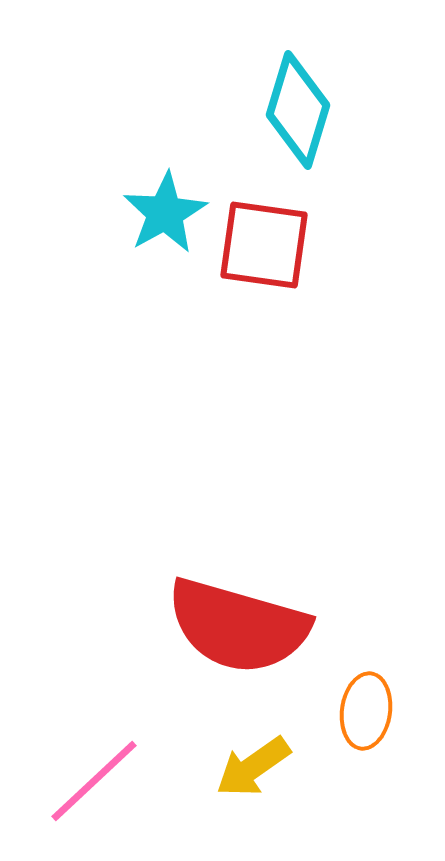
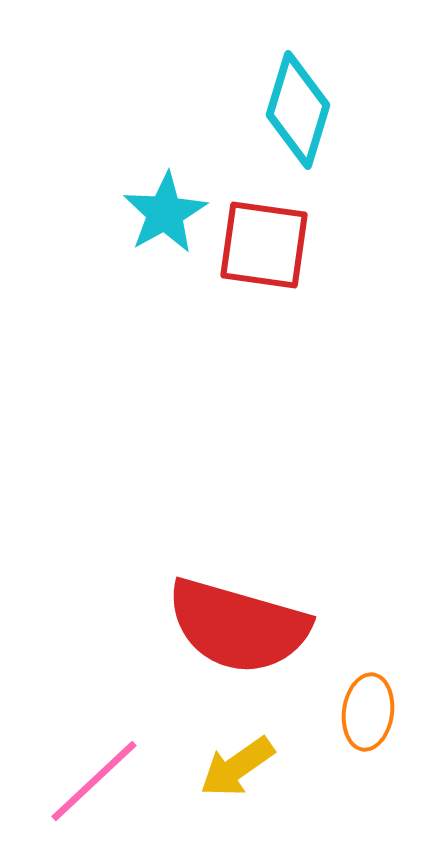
orange ellipse: moved 2 px right, 1 px down
yellow arrow: moved 16 px left
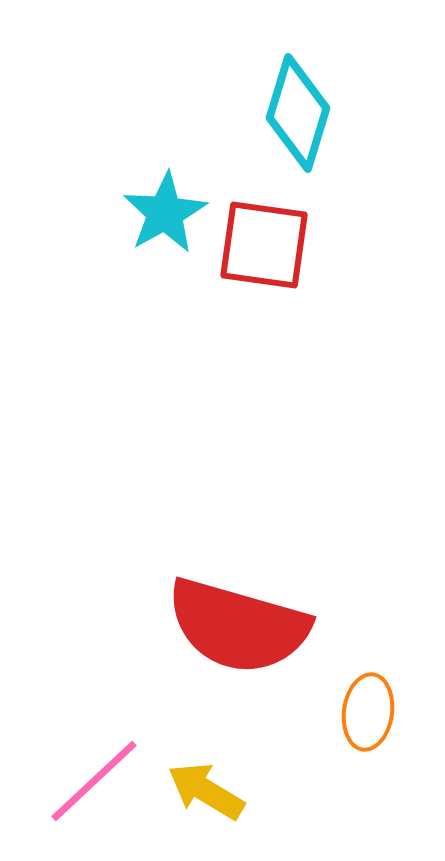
cyan diamond: moved 3 px down
yellow arrow: moved 31 px left, 24 px down; rotated 66 degrees clockwise
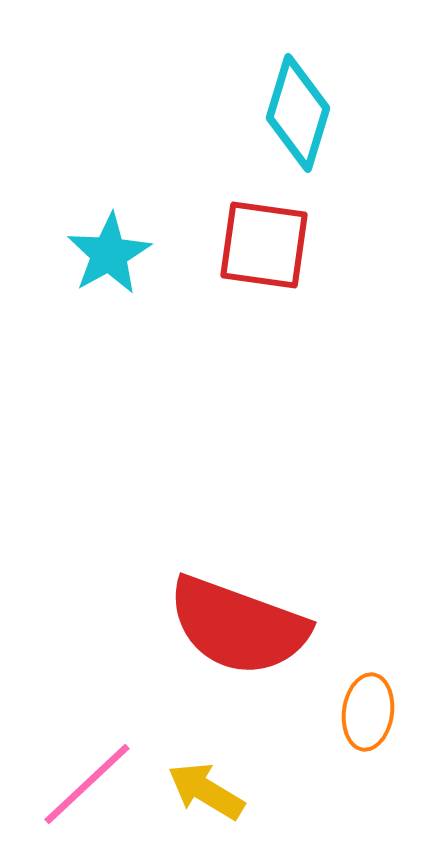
cyan star: moved 56 px left, 41 px down
red semicircle: rotated 4 degrees clockwise
pink line: moved 7 px left, 3 px down
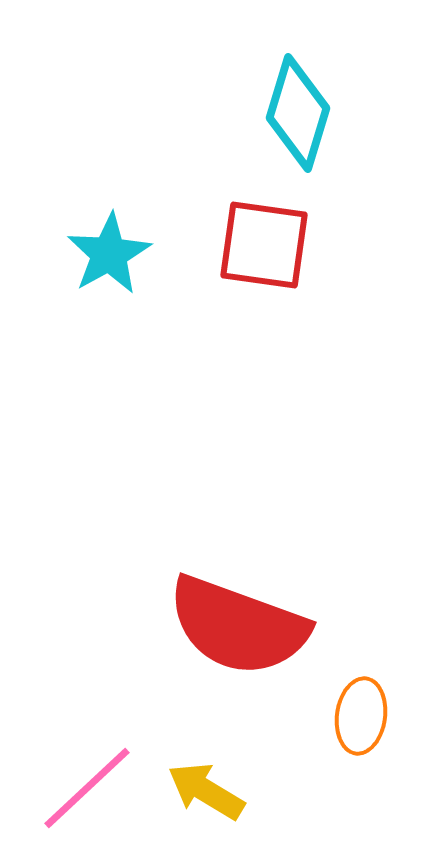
orange ellipse: moved 7 px left, 4 px down
pink line: moved 4 px down
